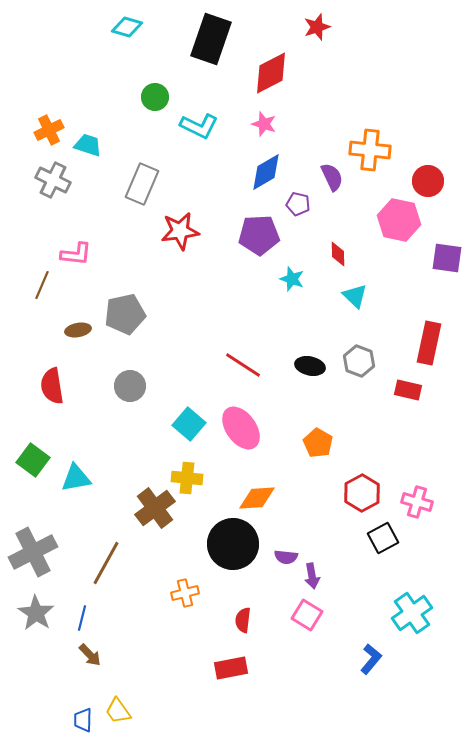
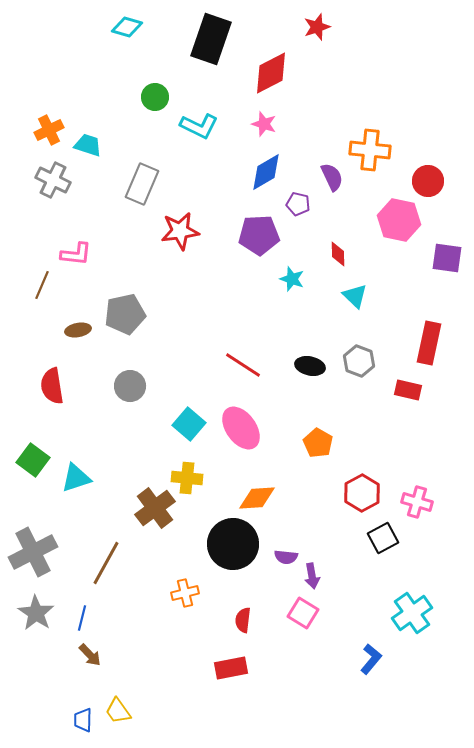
cyan triangle at (76, 478): rotated 8 degrees counterclockwise
pink square at (307, 615): moved 4 px left, 2 px up
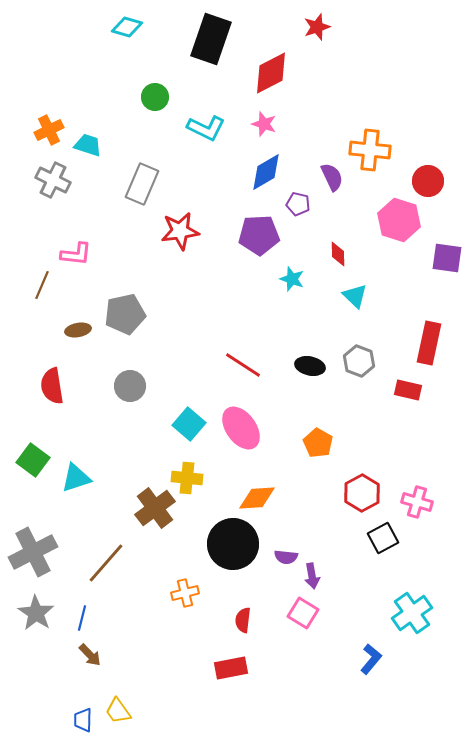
cyan L-shape at (199, 126): moved 7 px right, 2 px down
pink hexagon at (399, 220): rotated 6 degrees clockwise
brown line at (106, 563): rotated 12 degrees clockwise
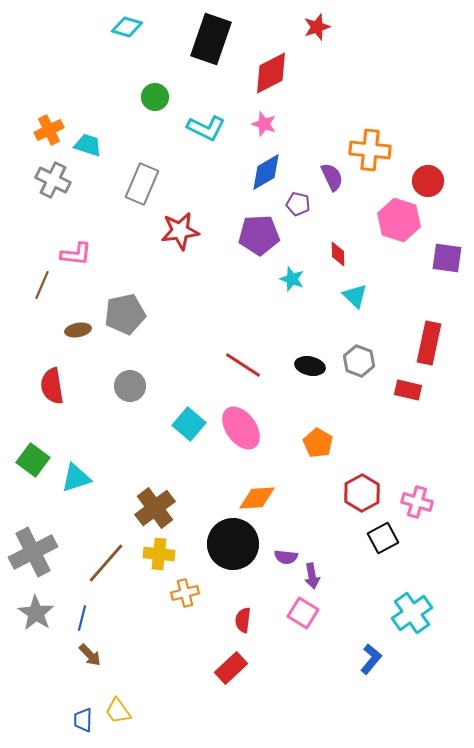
yellow cross at (187, 478): moved 28 px left, 76 px down
red rectangle at (231, 668): rotated 32 degrees counterclockwise
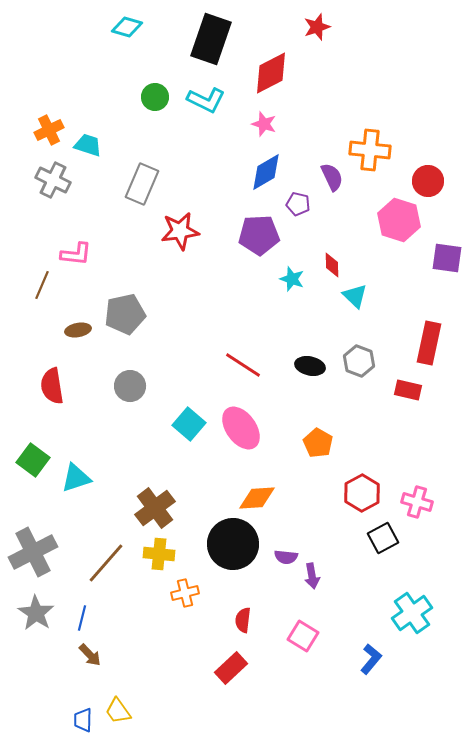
cyan L-shape at (206, 128): moved 28 px up
red diamond at (338, 254): moved 6 px left, 11 px down
pink square at (303, 613): moved 23 px down
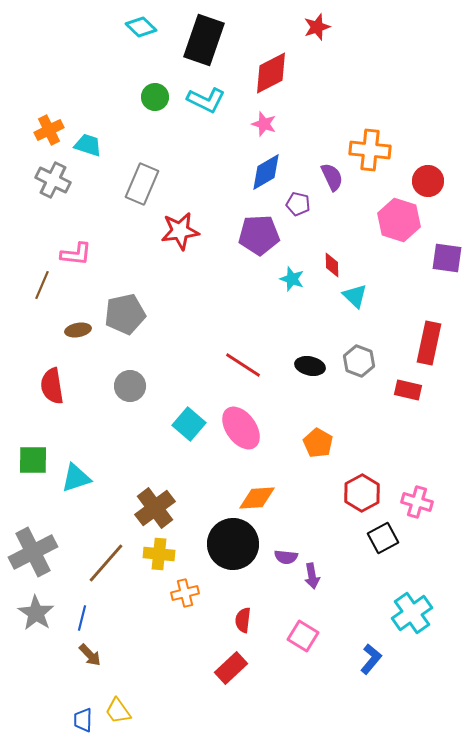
cyan diamond at (127, 27): moved 14 px right; rotated 28 degrees clockwise
black rectangle at (211, 39): moved 7 px left, 1 px down
green square at (33, 460): rotated 36 degrees counterclockwise
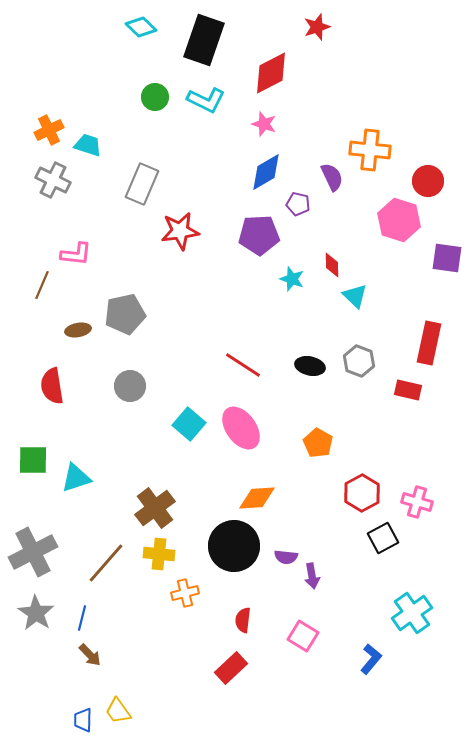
black circle at (233, 544): moved 1 px right, 2 px down
